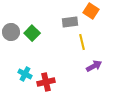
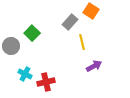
gray rectangle: rotated 42 degrees counterclockwise
gray circle: moved 14 px down
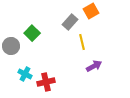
orange square: rotated 28 degrees clockwise
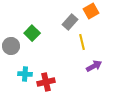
cyan cross: rotated 24 degrees counterclockwise
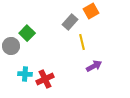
green square: moved 5 px left
red cross: moved 1 px left, 3 px up; rotated 12 degrees counterclockwise
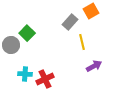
gray circle: moved 1 px up
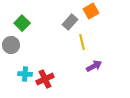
green square: moved 5 px left, 10 px up
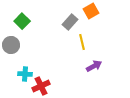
green square: moved 2 px up
red cross: moved 4 px left, 7 px down
